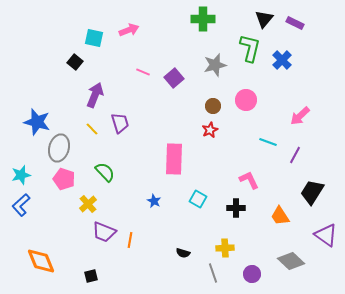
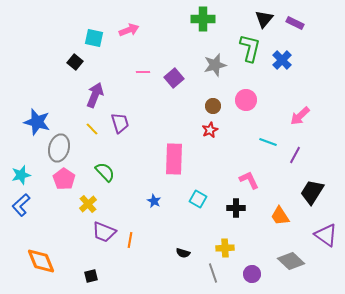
pink line at (143, 72): rotated 24 degrees counterclockwise
pink pentagon at (64, 179): rotated 15 degrees clockwise
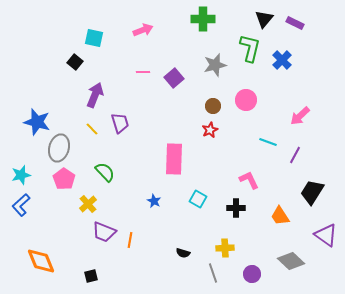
pink arrow at (129, 30): moved 14 px right
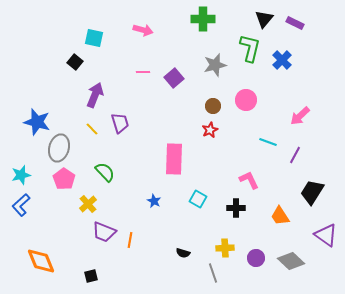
pink arrow at (143, 30): rotated 36 degrees clockwise
purple circle at (252, 274): moved 4 px right, 16 px up
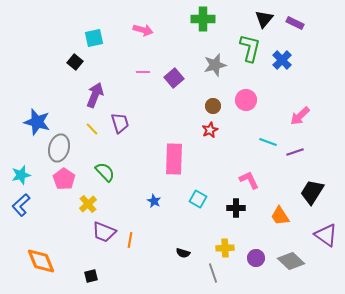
cyan square at (94, 38): rotated 24 degrees counterclockwise
purple line at (295, 155): moved 3 px up; rotated 42 degrees clockwise
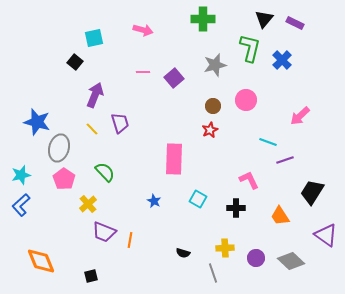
purple line at (295, 152): moved 10 px left, 8 px down
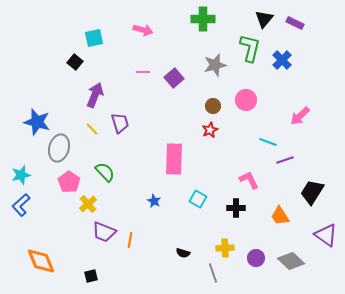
pink pentagon at (64, 179): moved 5 px right, 3 px down
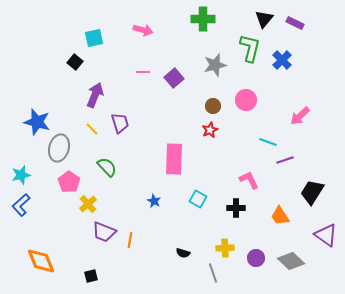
green semicircle at (105, 172): moved 2 px right, 5 px up
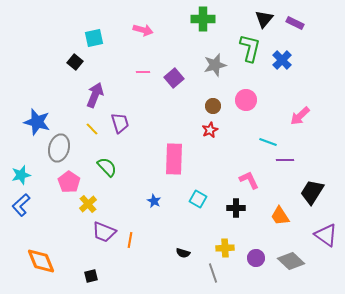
purple line at (285, 160): rotated 18 degrees clockwise
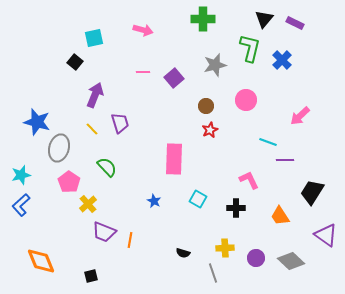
brown circle at (213, 106): moved 7 px left
